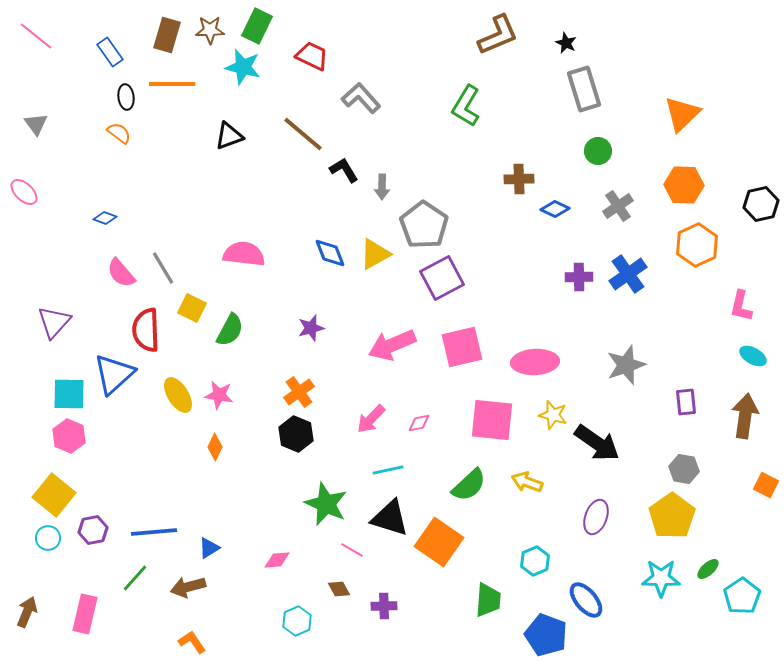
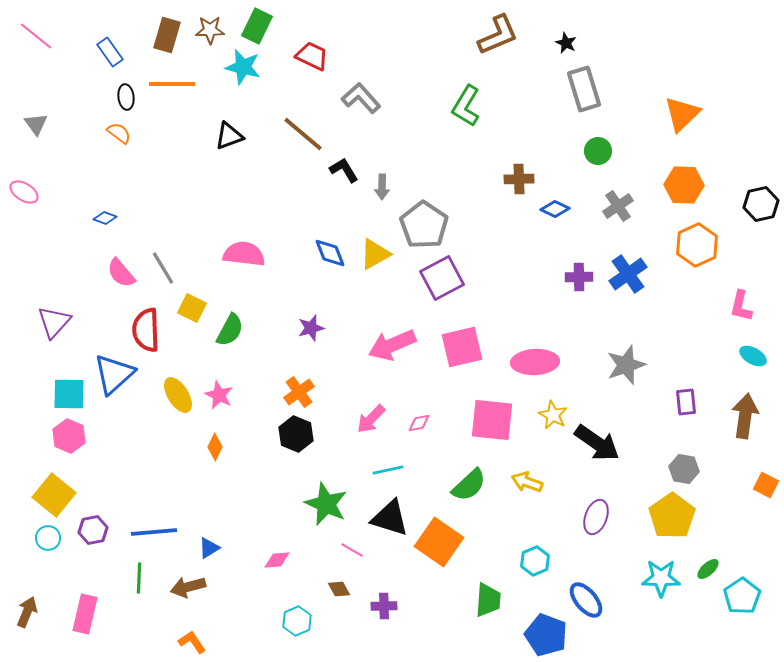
pink ellipse at (24, 192): rotated 12 degrees counterclockwise
pink star at (219, 395): rotated 16 degrees clockwise
yellow star at (553, 415): rotated 12 degrees clockwise
green line at (135, 578): moved 4 px right; rotated 40 degrees counterclockwise
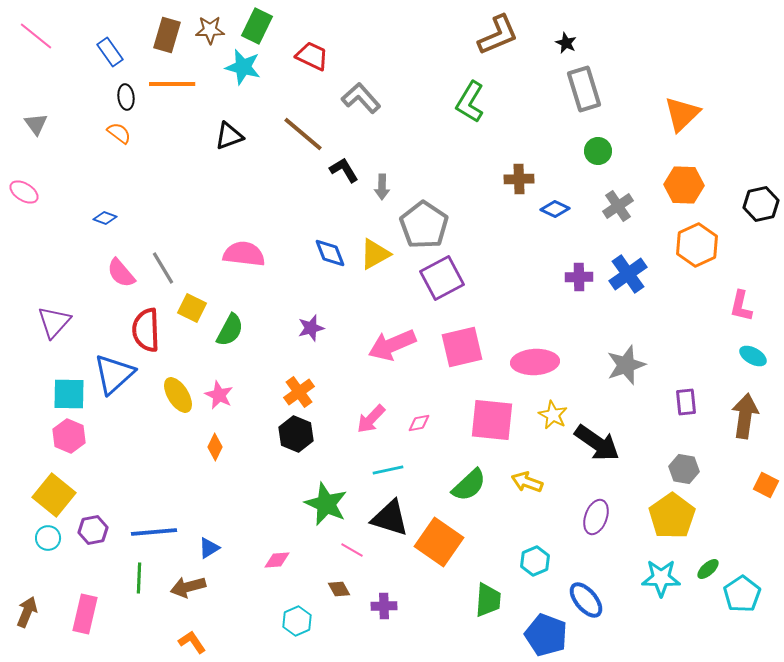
green L-shape at (466, 106): moved 4 px right, 4 px up
cyan pentagon at (742, 596): moved 2 px up
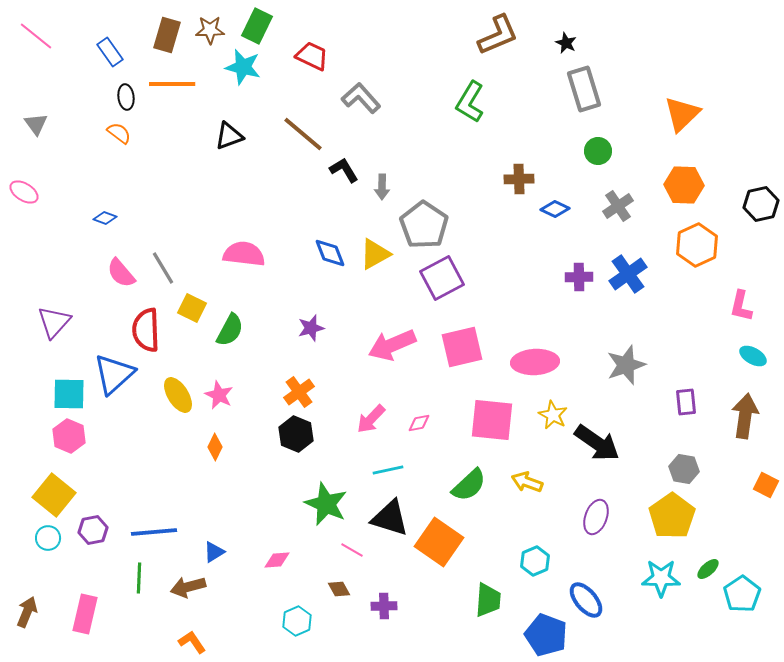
blue triangle at (209, 548): moved 5 px right, 4 px down
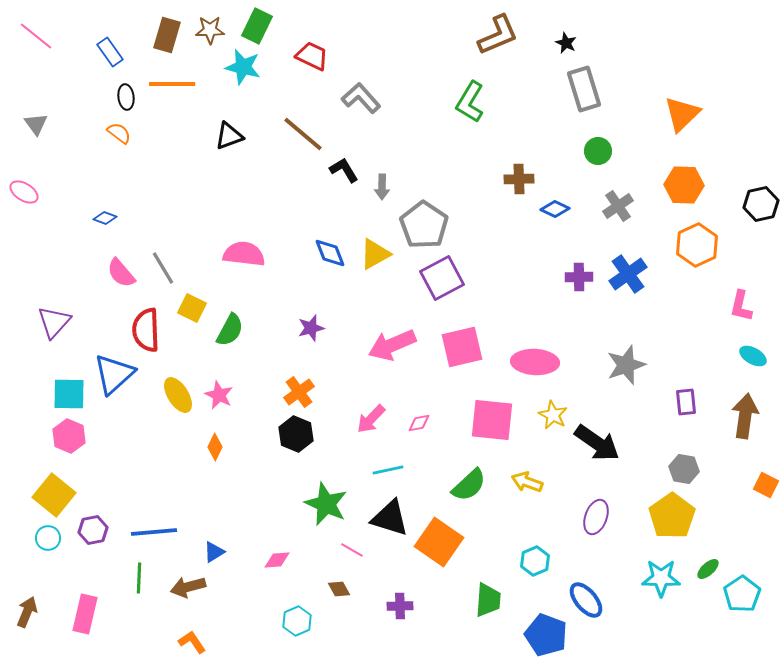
pink ellipse at (535, 362): rotated 6 degrees clockwise
purple cross at (384, 606): moved 16 px right
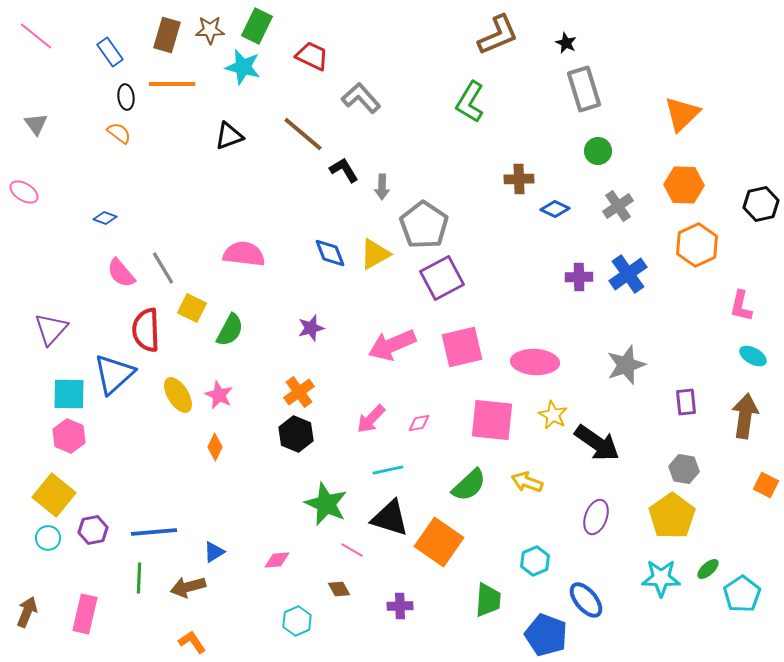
purple triangle at (54, 322): moved 3 px left, 7 px down
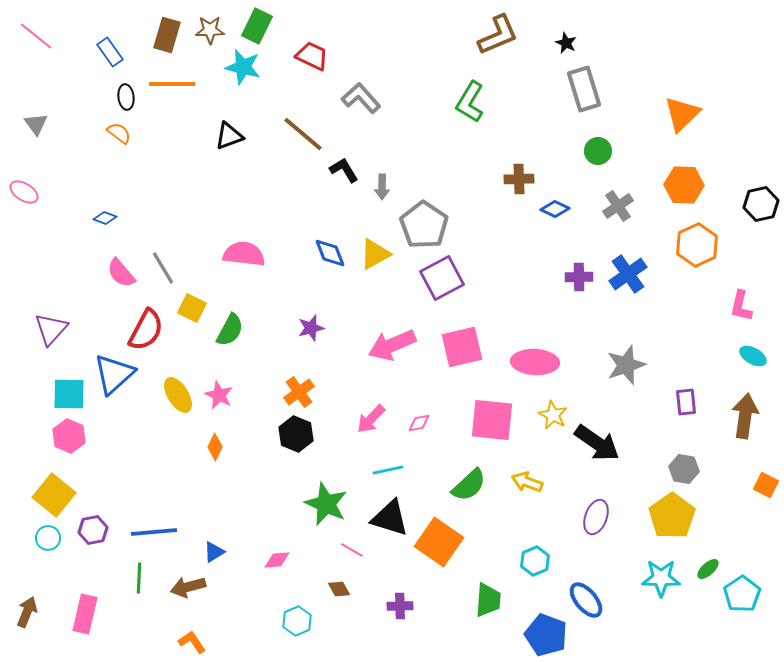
red semicircle at (146, 330): rotated 150 degrees counterclockwise
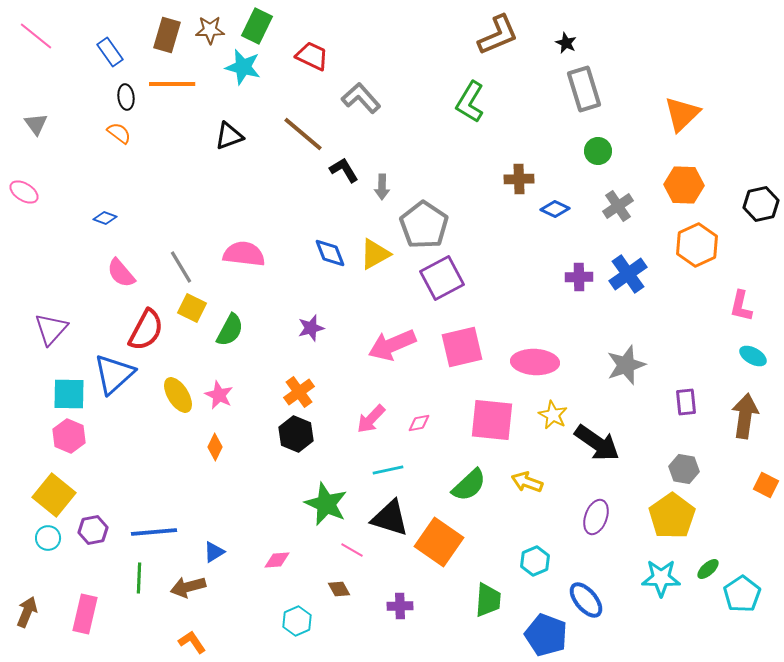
gray line at (163, 268): moved 18 px right, 1 px up
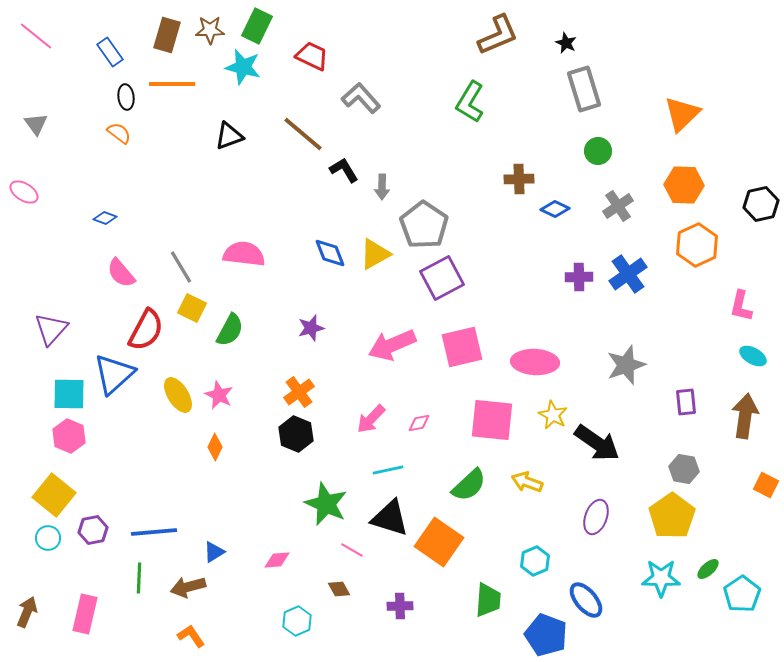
orange L-shape at (192, 642): moved 1 px left, 6 px up
